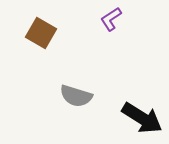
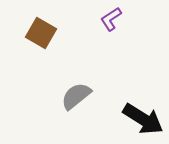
gray semicircle: rotated 124 degrees clockwise
black arrow: moved 1 px right, 1 px down
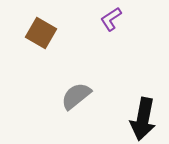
black arrow: rotated 69 degrees clockwise
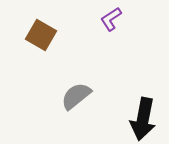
brown square: moved 2 px down
